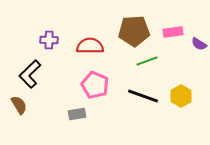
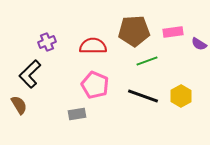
purple cross: moved 2 px left, 2 px down; rotated 24 degrees counterclockwise
red semicircle: moved 3 px right
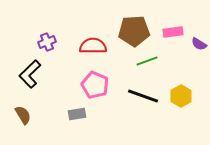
brown semicircle: moved 4 px right, 10 px down
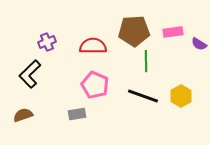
green line: moved 1 px left; rotated 70 degrees counterclockwise
brown semicircle: rotated 78 degrees counterclockwise
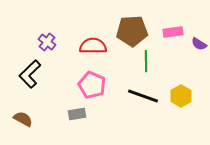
brown pentagon: moved 2 px left
purple cross: rotated 30 degrees counterclockwise
pink pentagon: moved 3 px left
brown semicircle: moved 4 px down; rotated 48 degrees clockwise
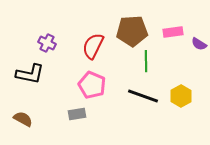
purple cross: moved 1 px down; rotated 12 degrees counterclockwise
red semicircle: rotated 64 degrees counterclockwise
black L-shape: rotated 124 degrees counterclockwise
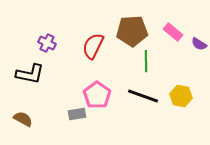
pink rectangle: rotated 48 degrees clockwise
pink pentagon: moved 5 px right, 10 px down; rotated 12 degrees clockwise
yellow hexagon: rotated 20 degrees counterclockwise
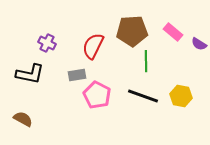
pink pentagon: rotated 8 degrees counterclockwise
gray rectangle: moved 39 px up
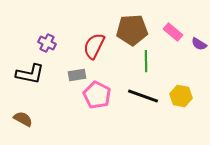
brown pentagon: moved 1 px up
red semicircle: moved 1 px right
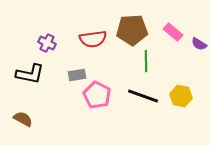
red semicircle: moved 1 px left, 7 px up; rotated 124 degrees counterclockwise
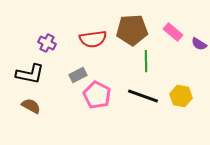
gray rectangle: moved 1 px right; rotated 18 degrees counterclockwise
brown semicircle: moved 8 px right, 13 px up
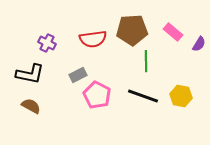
purple semicircle: rotated 91 degrees counterclockwise
